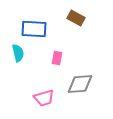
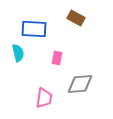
pink trapezoid: rotated 65 degrees counterclockwise
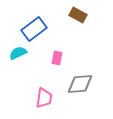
brown rectangle: moved 2 px right, 3 px up
blue rectangle: rotated 40 degrees counterclockwise
cyan semicircle: rotated 102 degrees counterclockwise
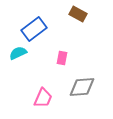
brown rectangle: moved 1 px up
pink rectangle: moved 5 px right
gray diamond: moved 2 px right, 3 px down
pink trapezoid: moved 1 px left; rotated 15 degrees clockwise
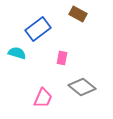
blue rectangle: moved 4 px right
cyan semicircle: moved 1 px left; rotated 42 degrees clockwise
gray diamond: rotated 44 degrees clockwise
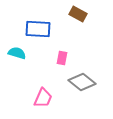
blue rectangle: rotated 40 degrees clockwise
gray diamond: moved 5 px up
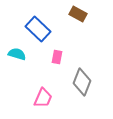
blue rectangle: rotated 40 degrees clockwise
cyan semicircle: moved 1 px down
pink rectangle: moved 5 px left, 1 px up
gray diamond: rotated 72 degrees clockwise
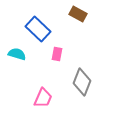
pink rectangle: moved 3 px up
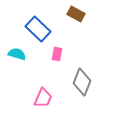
brown rectangle: moved 2 px left
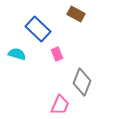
pink rectangle: rotated 32 degrees counterclockwise
pink trapezoid: moved 17 px right, 7 px down
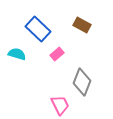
brown rectangle: moved 6 px right, 11 px down
pink rectangle: rotated 72 degrees clockwise
pink trapezoid: rotated 50 degrees counterclockwise
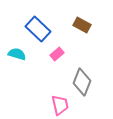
pink trapezoid: rotated 15 degrees clockwise
